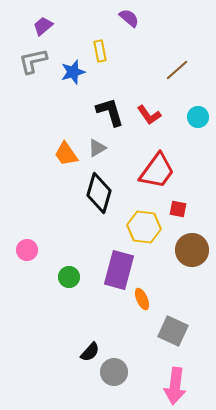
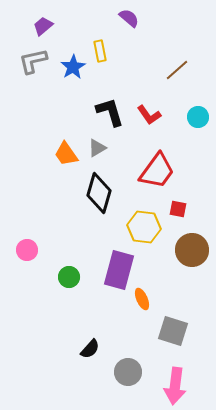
blue star: moved 5 px up; rotated 15 degrees counterclockwise
gray square: rotated 8 degrees counterclockwise
black semicircle: moved 3 px up
gray circle: moved 14 px right
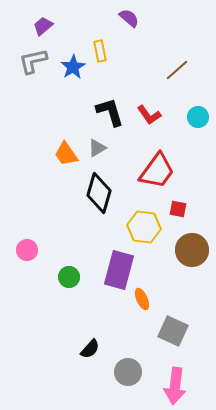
gray square: rotated 8 degrees clockwise
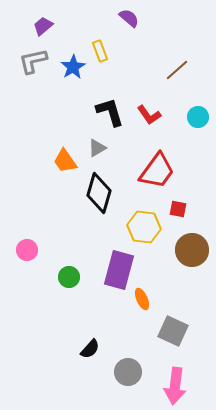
yellow rectangle: rotated 10 degrees counterclockwise
orange trapezoid: moved 1 px left, 7 px down
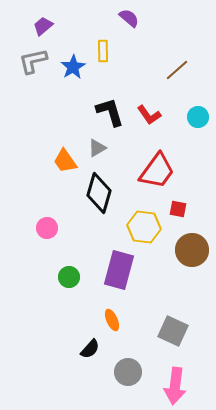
yellow rectangle: moved 3 px right; rotated 20 degrees clockwise
pink circle: moved 20 px right, 22 px up
orange ellipse: moved 30 px left, 21 px down
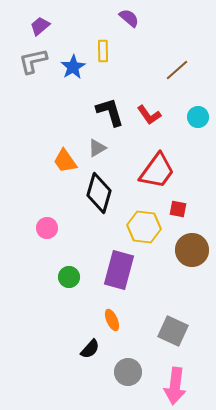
purple trapezoid: moved 3 px left
